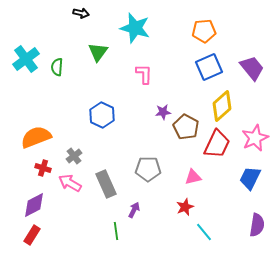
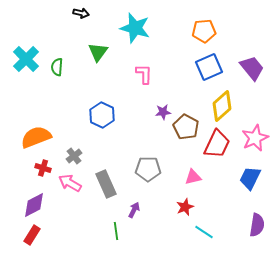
cyan cross: rotated 8 degrees counterclockwise
cyan line: rotated 18 degrees counterclockwise
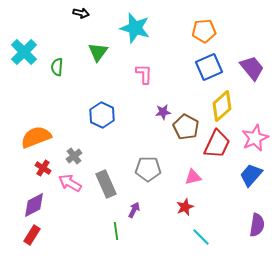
cyan cross: moved 2 px left, 7 px up
red cross: rotated 14 degrees clockwise
blue trapezoid: moved 1 px right, 3 px up; rotated 15 degrees clockwise
cyan line: moved 3 px left, 5 px down; rotated 12 degrees clockwise
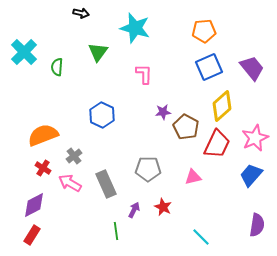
orange semicircle: moved 7 px right, 2 px up
red star: moved 22 px left; rotated 24 degrees counterclockwise
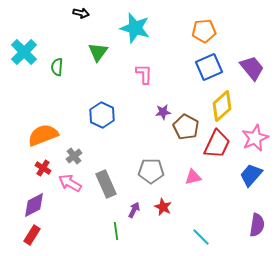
gray pentagon: moved 3 px right, 2 px down
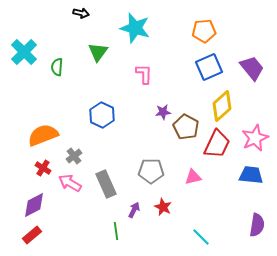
blue trapezoid: rotated 55 degrees clockwise
red rectangle: rotated 18 degrees clockwise
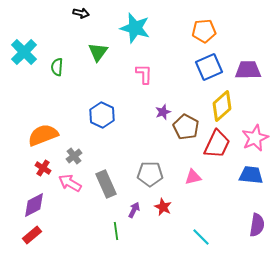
purple trapezoid: moved 4 px left, 2 px down; rotated 52 degrees counterclockwise
purple star: rotated 14 degrees counterclockwise
gray pentagon: moved 1 px left, 3 px down
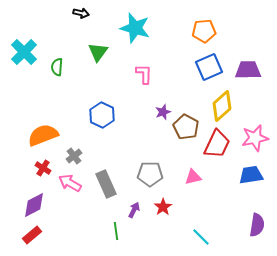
pink star: rotated 12 degrees clockwise
blue trapezoid: rotated 15 degrees counterclockwise
red star: rotated 12 degrees clockwise
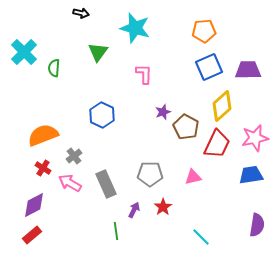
green semicircle: moved 3 px left, 1 px down
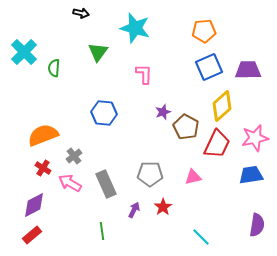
blue hexagon: moved 2 px right, 2 px up; rotated 20 degrees counterclockwise
green line: moved 14 px left
